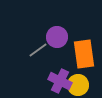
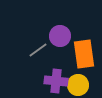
purple circle: moved 3 px right, 1 px up
purple cross: moved 4 px left; rotated 20 degrees counterclockwise
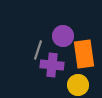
purple circle: moved 3 px right
gray line: rotated 36 degrees counterclockwise
purple cross: moved 4 px left, 16 px up
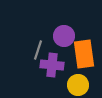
purple circle: moved 1 px right
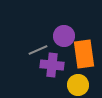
gray line: rotated 48 degrees clockwise
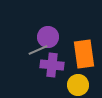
purple circle: moved 16 px left, 1 px down
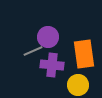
gray line: moved 5 px left, 1 px down
